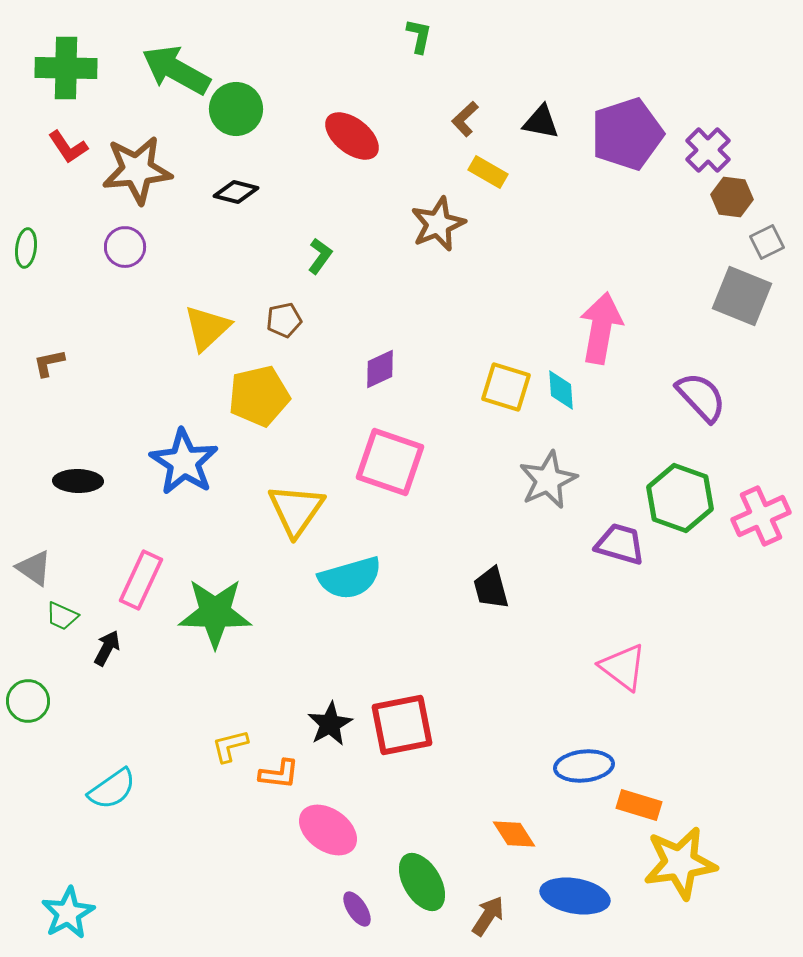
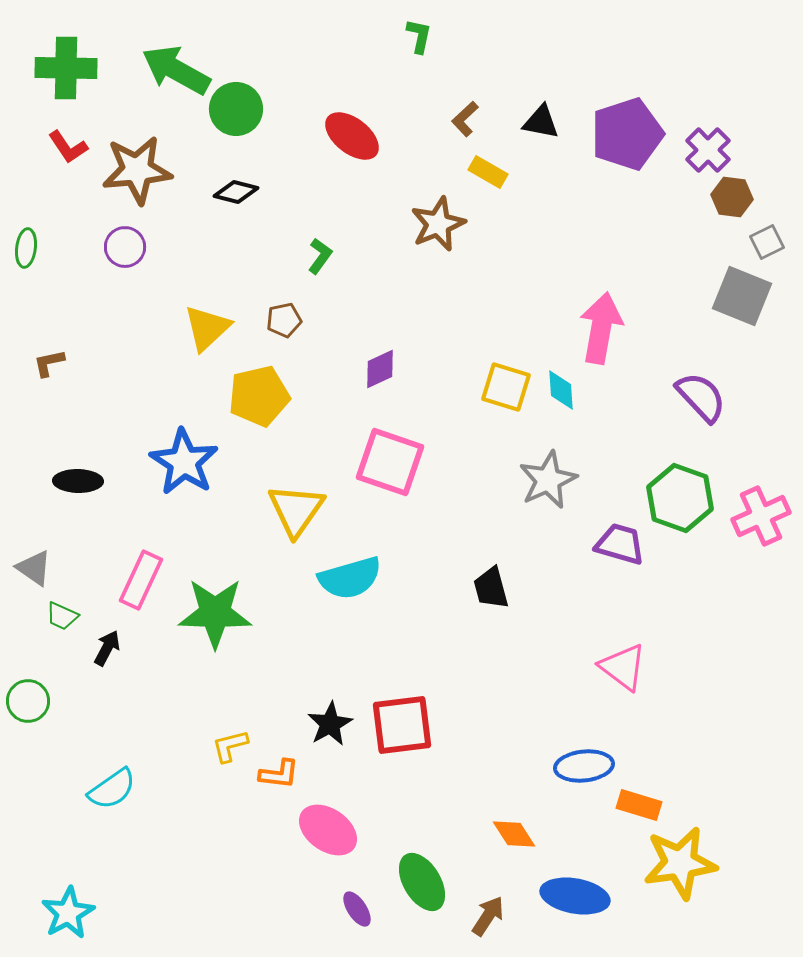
red square at (402, 725): rotated 4 degrees clockwise
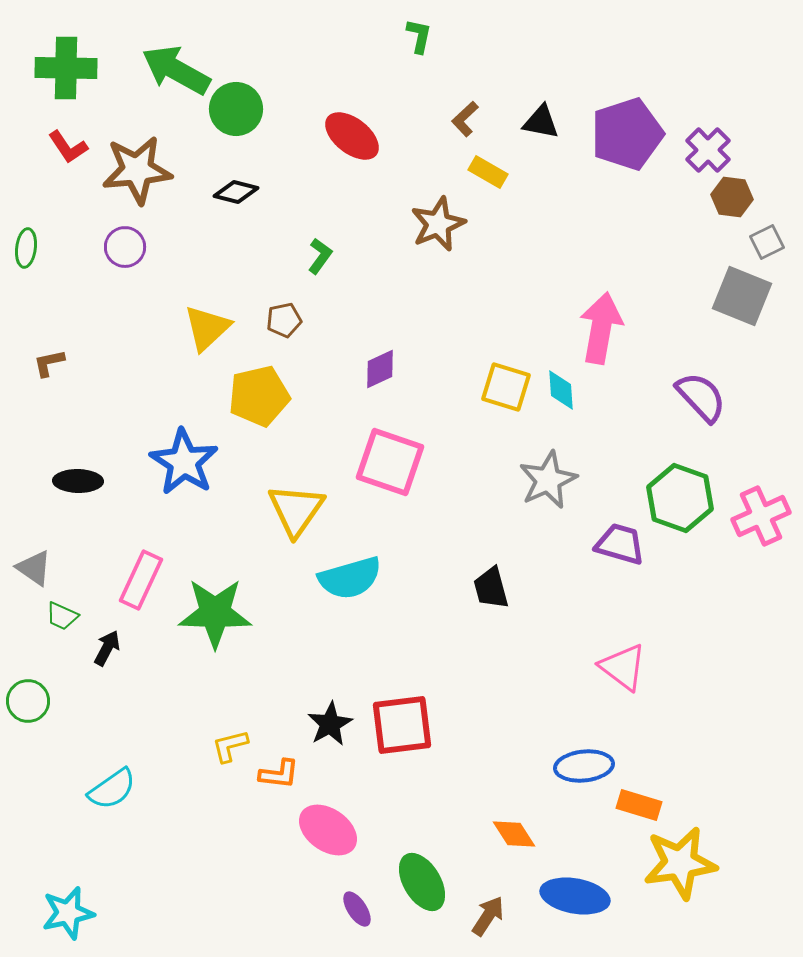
cyan star at (68, 913): rotated 16 degrees clockwise
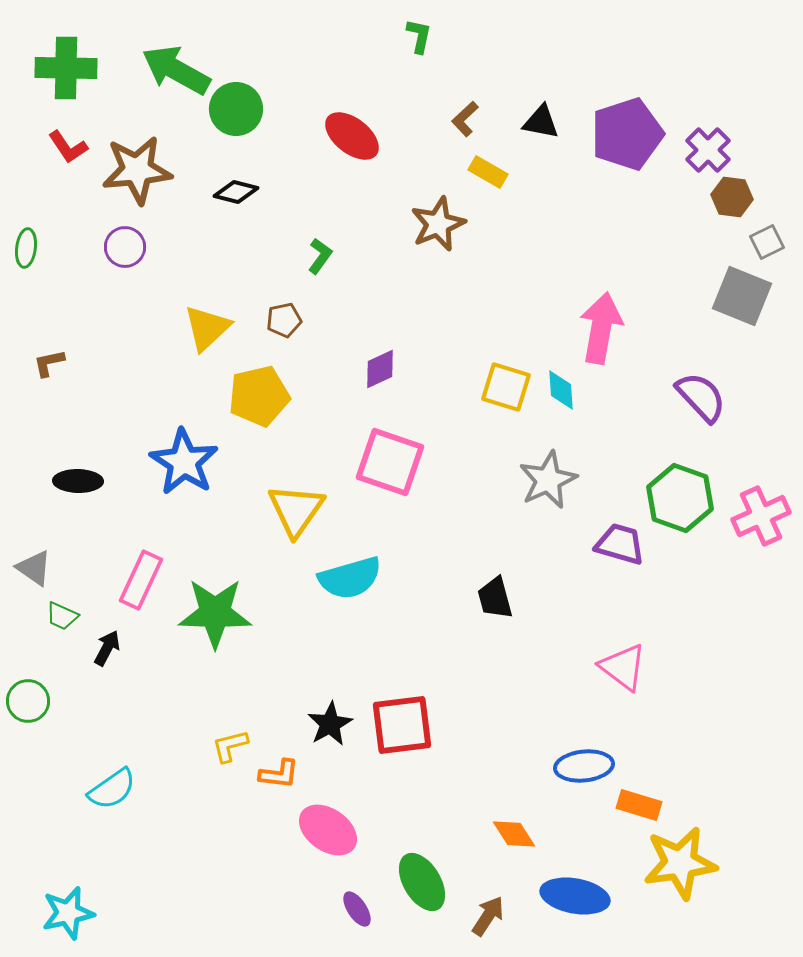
black trapezoid at (491, 588): moved 4 px right, 10 px down
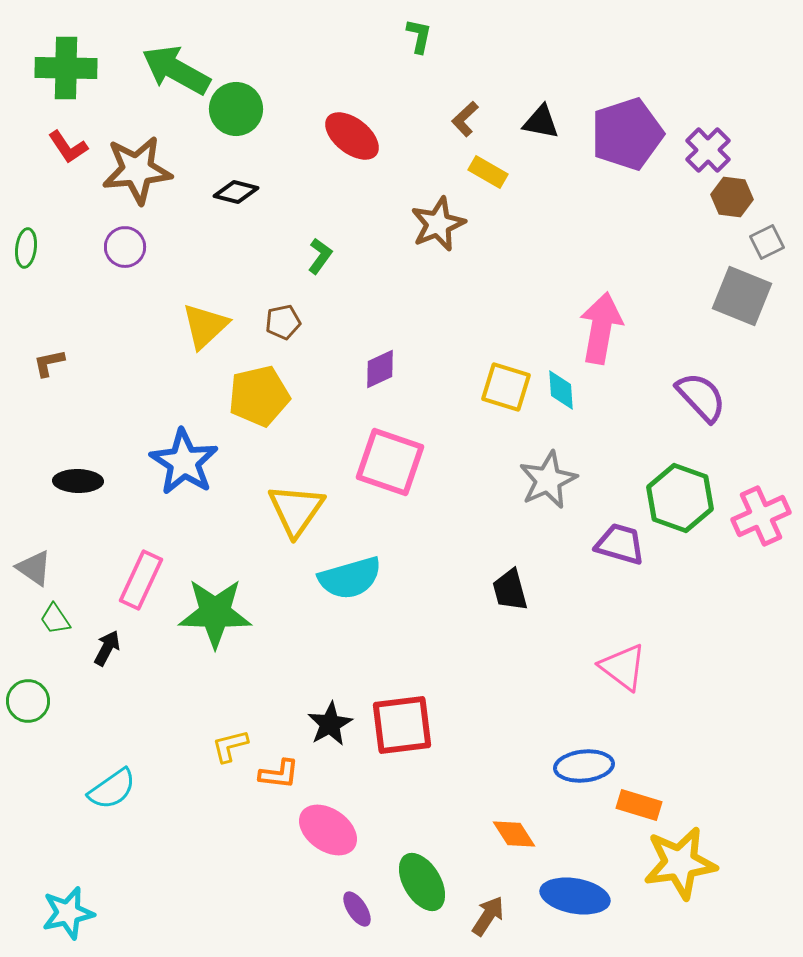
brown pentagon at (284, 320): moved 1 px left, 2 px down
yellow triangle at (207, 328): moved 2 px left, 2 px up
black trapezoid at (495, 598): moved 15 px right, 8 px up
green trapezoid at (62, 616): moved 7 px left, 3 px down; rotated 32 degrees clockwise
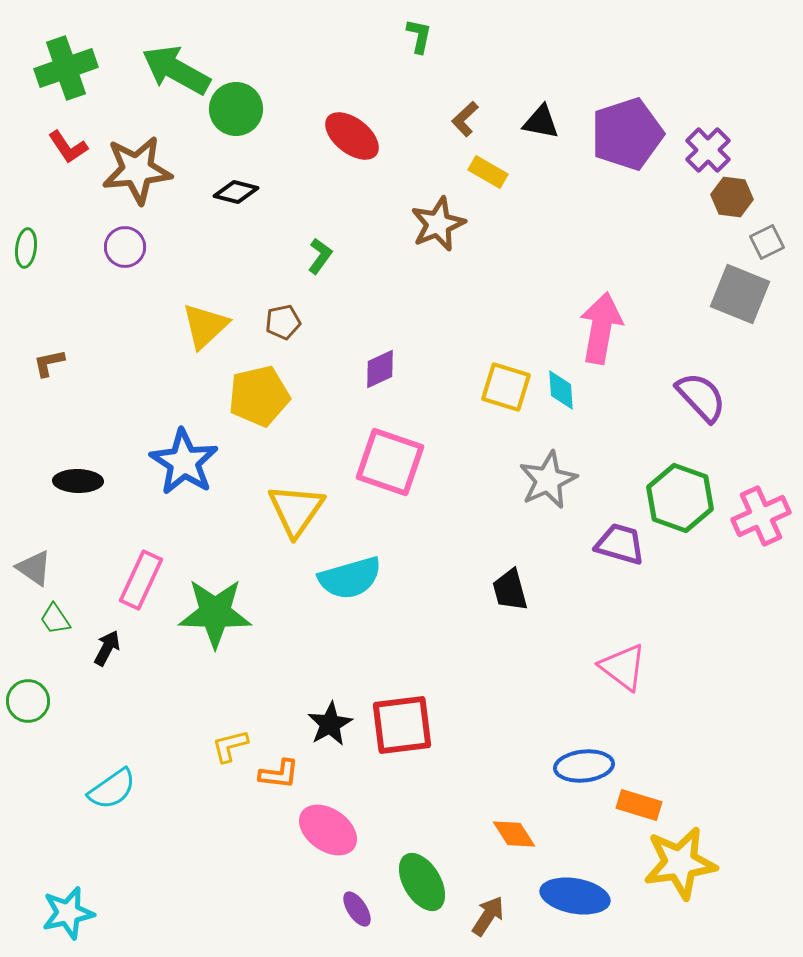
green cross at (66, 68): rotated 20 degrees counterclockwise
gray square at (742, 296): moved 2 px left, 2 px up
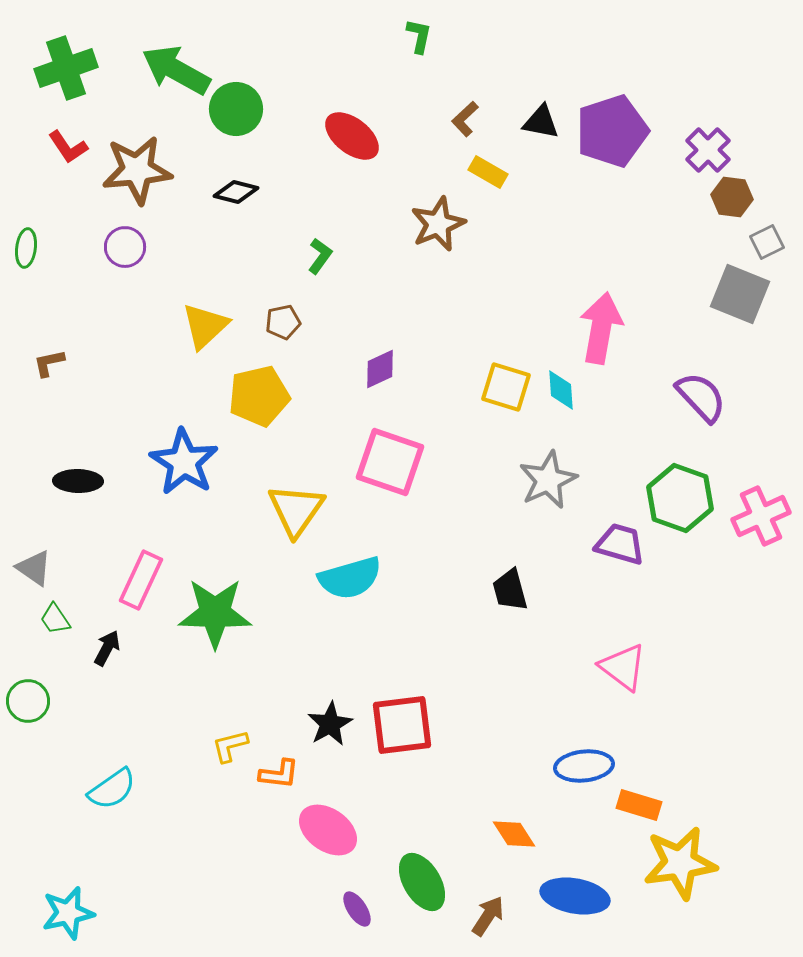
purple pentagon at (627, 134): moved 15 px left, 3 px up
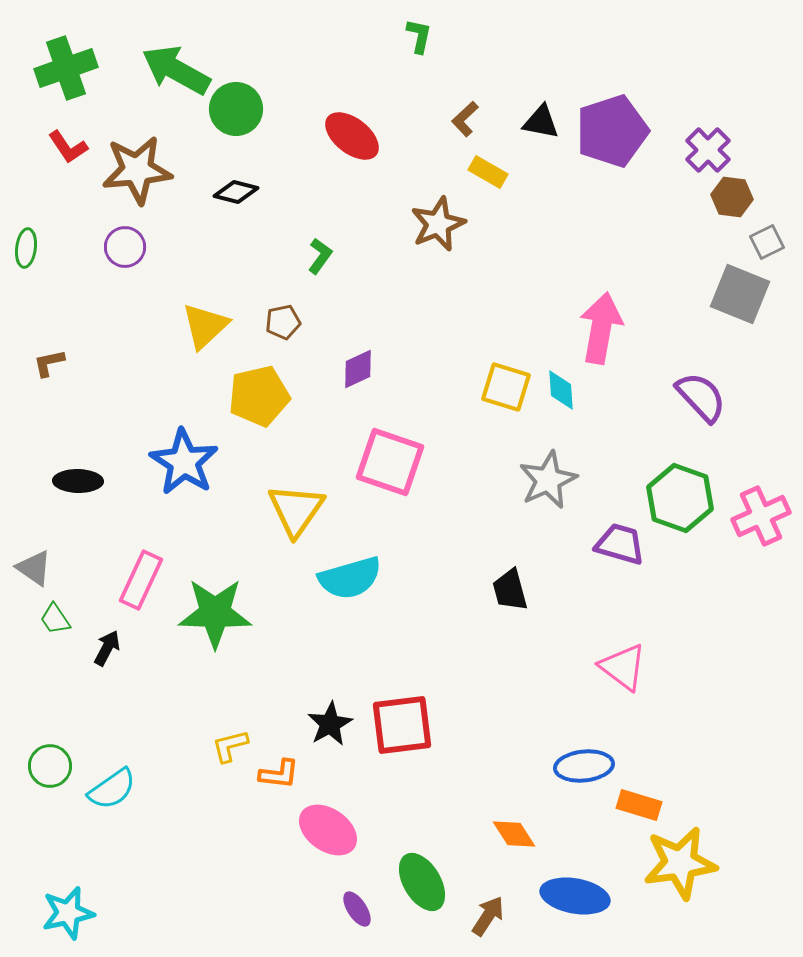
purple diamond at (380, 369): moved 22 px left
green circle at (28, 701): moved 22 px right, 65 px down
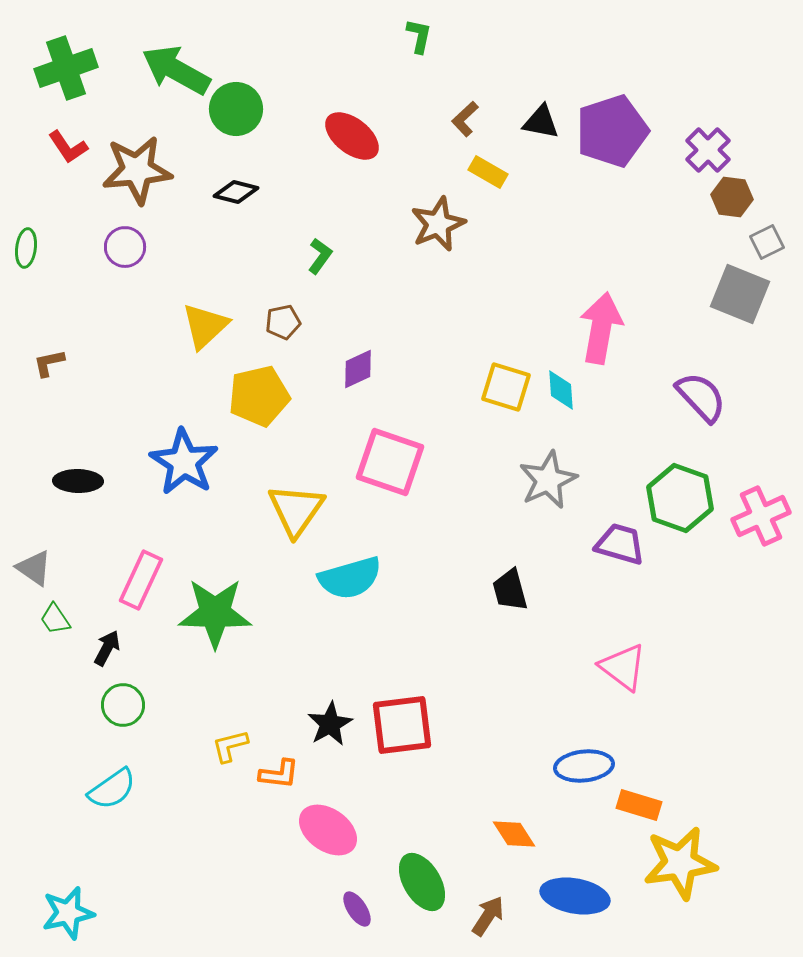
green circle at (50, 766): moved 73 px right, 61 px up
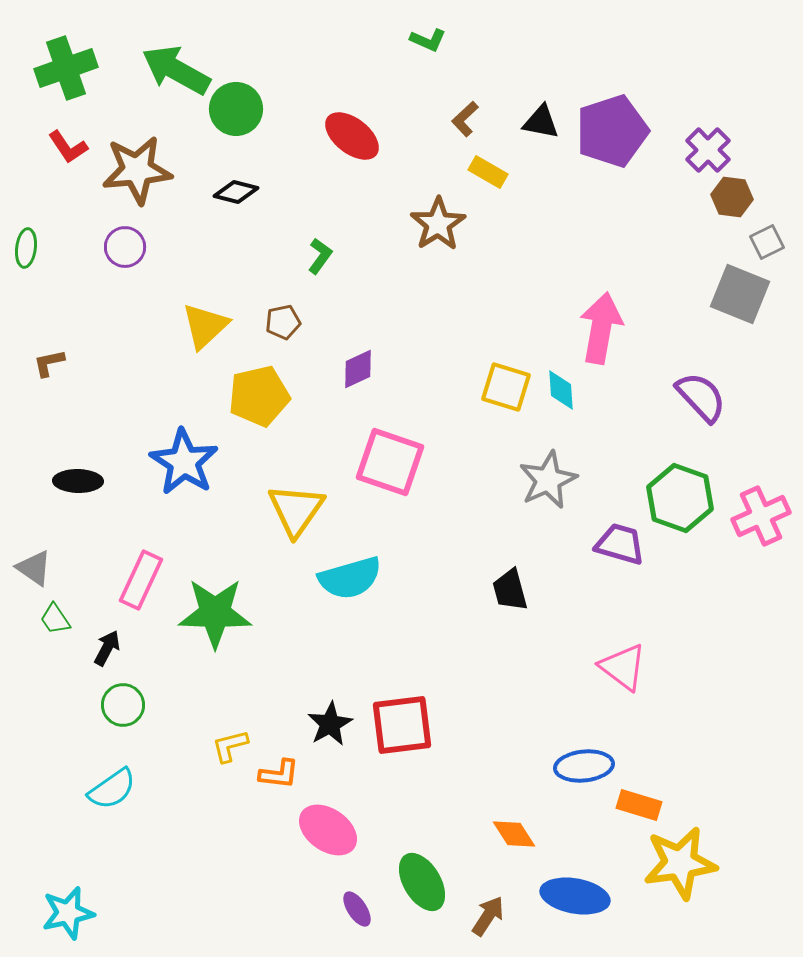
green L-shape at (419, 36): moved 9 px right, 4 px down; rotated 102 degrees clockwise
brown star at (438, 224): rotated 10 degrees counterclockwise
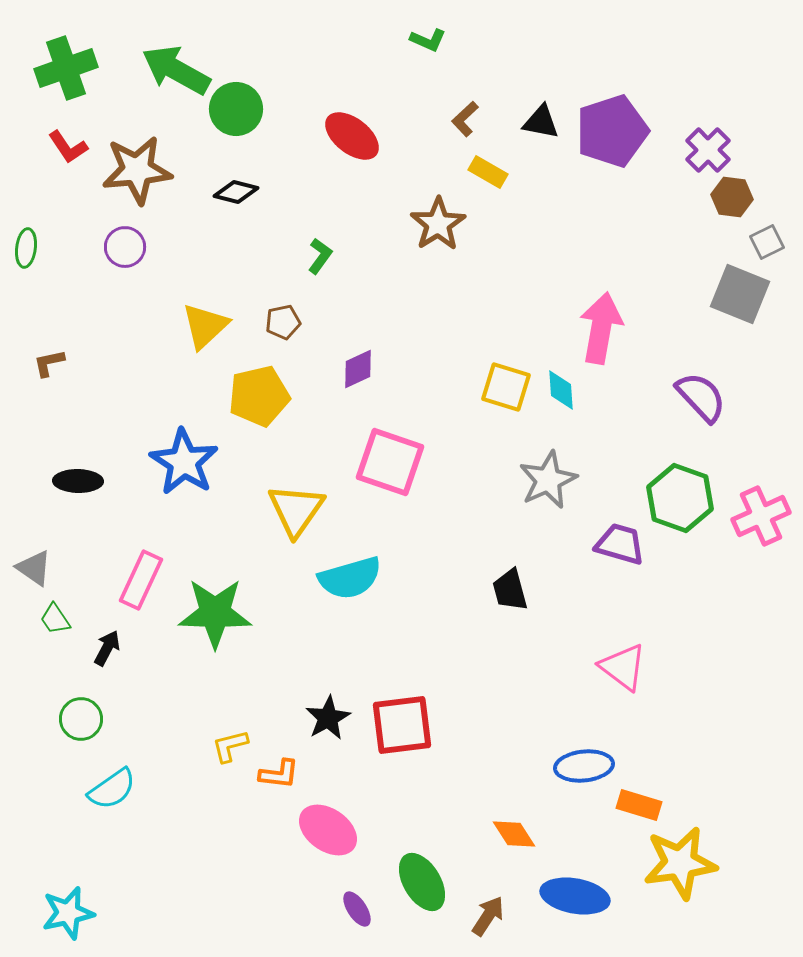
green circle at (123, 705): moved 42 px left, 14 px down
black star at (330, 724): moved 2 px left, 6 px up
